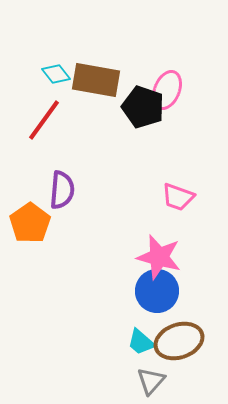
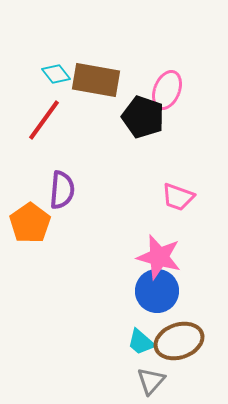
black pentagon: moved 10 px down
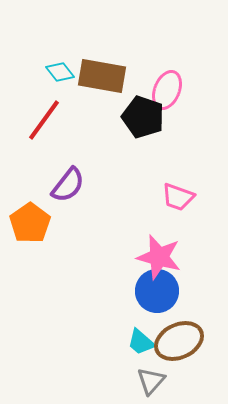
cyan diamond: moved 4 px right, 2 px up
brown rectangle: moved 6 px right, 4 px up
purple semicircle: moved 6 px right, 5 px up; rotated 33 degrees clockwise
brown ellipse: rotated 6 degrees counterclockwise
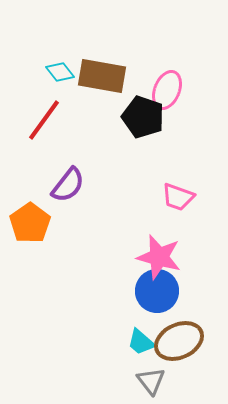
gray triangle: rotated 20 degrees counterclockwise
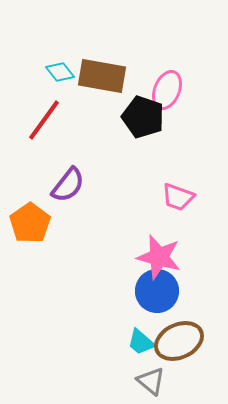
gray triangle: rotated 12 degrees counterclockwise
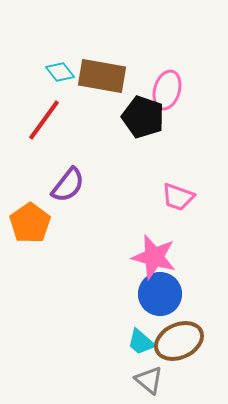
pink ellipse: rotated 6 degrees counterclockwise
pink star: moved 5 px left
blue circle: moved 3 px right, 3 px down
gray triangle: moved 2 px left, 1 px up
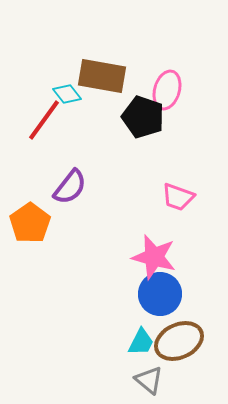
cyan diamond: moved 7 px right, 22 px down
purple semicircle: moved 2 px right, 2 px down
cyan trapezoid: rotated 104 degrees counterclockwise
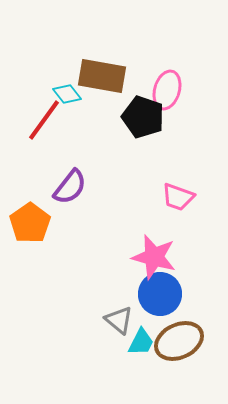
gray triangle: moved 30 px left, 60 px up
